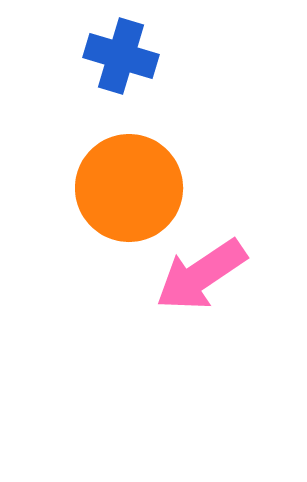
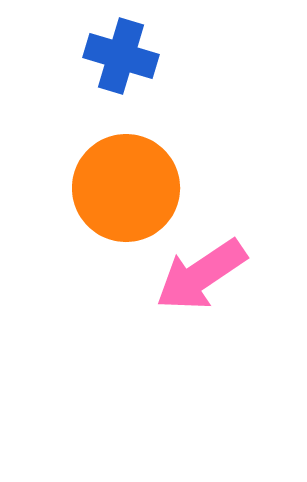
orange circle: moved 3 px left
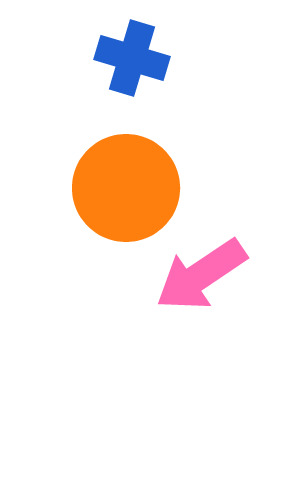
blue cross: moved 11 px right, 2 px down
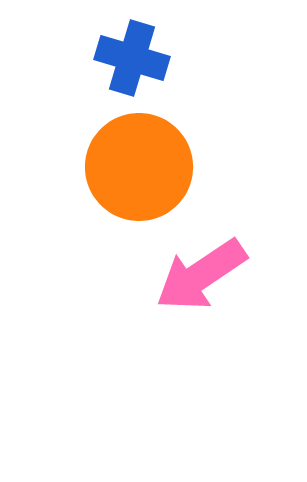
orange circle: moved 13 px right, 21 px up
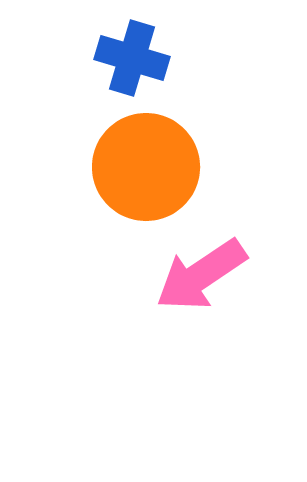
orange circle: moved 7 px right
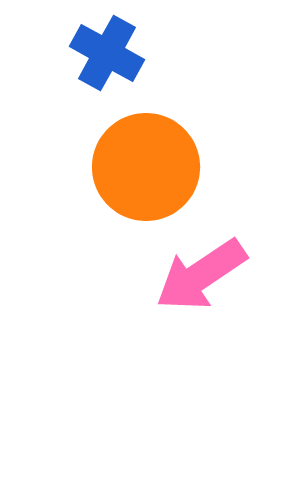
blue cross: moved 25 px left, 5 px up; rotated 12 degrees clockwise
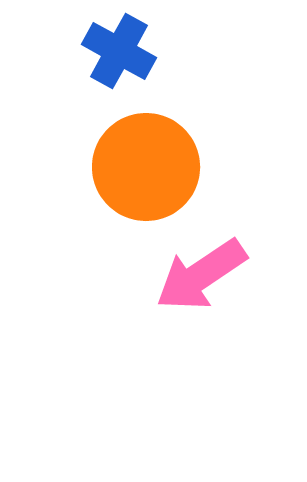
blue cross: moved 12 px right, 2 px up
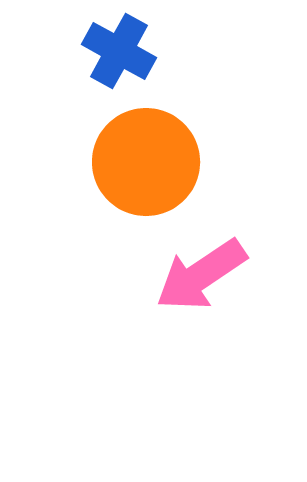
orange circle: moved 5 px up
